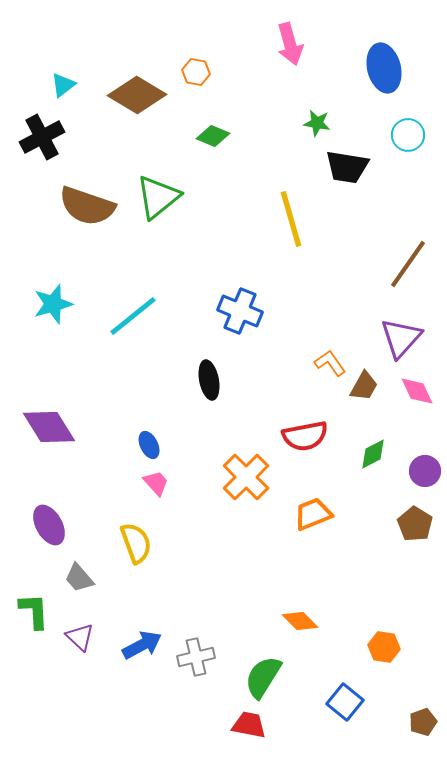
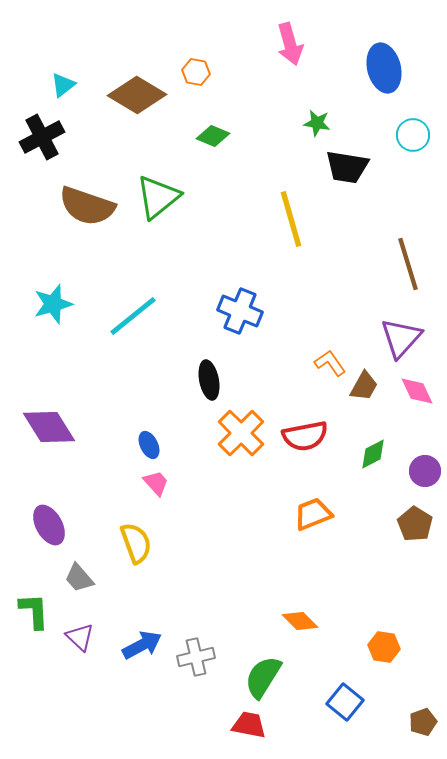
cyan circle at (408, 135): moved 5 px right
brown line at (408, 264): rotated 52 degrees counterclockwise
orange cross at (246, 477): moved 5 px left, 44 px up
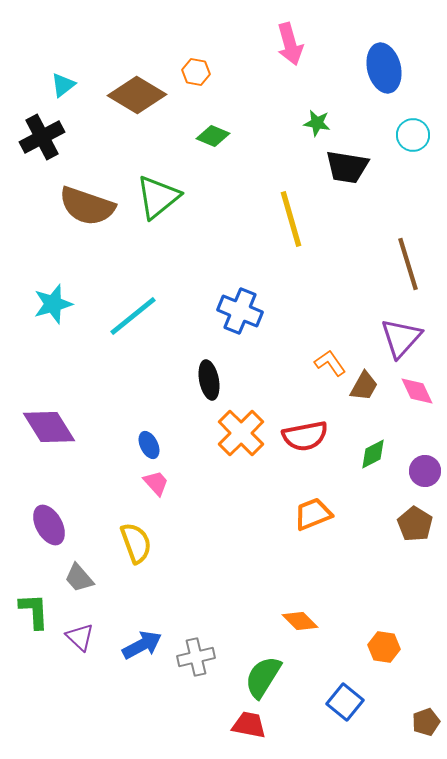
brown pentagon at (423, 722): moved 3 px right
